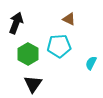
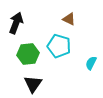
cyan pentagon: rotated 20 degrees clockwise
green hexagon: rotated 25 degrees clockwise
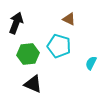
black triangle: rotated 42 degrees counterclockwise
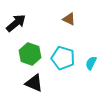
black arrow: rotated 30 degrees clockwise
cyan pentagon: moved 4 px right, 12 px down
green hexagon: moved 2 px right; rotated 25 degrees clockwise
black triangle: moved 1 px right, 1 px up
